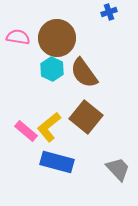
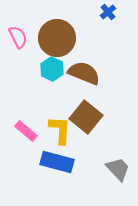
blue cross: moved 1 px left; rotated 21 degrees counterclockwise
pink semicircle: rotated 55 degrees clockwise
brown semicircle: rotated 148 degrees clockwise
yellow L-shape: moved 11 px right, 3 px down; rotated 132 degrees clockwise
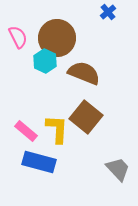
cyan hexagon: moved 7 px left, 8 px up
yellow L-shape: moved 3 px left, 1 px up
blue rectangle: moved 18 px left
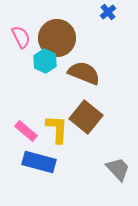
pink semicircle: moved 3 px right
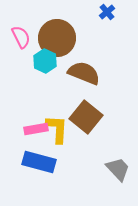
blue cross: moved 1 px left
pink rectangle: moved 10 px right, 2 px up; rotated 50 degrees counterclockwise
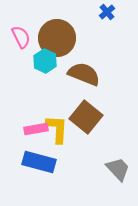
brown semicircle: moved 1 px down
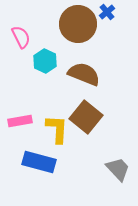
brown circle: moved 21 px right, 14 px up
pink rectangle: moved 16 px left, 8 px up
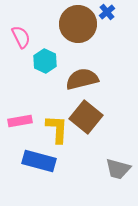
brown semicircle: moved 2 px left, 5 px down; rotated 36 degrees counterclockwise
blue rectangle: moved 1 px up
gray trapezoid: rotated 148 degrees clockwise
